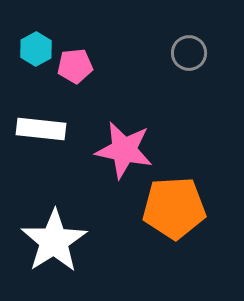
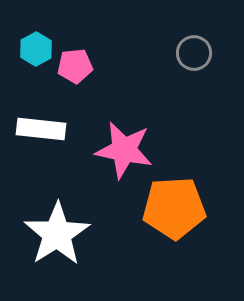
gray circle: moved 5 px right
white star: moved 3 px right, 7 px up
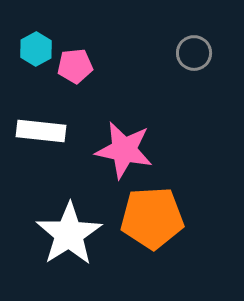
white rectangle: moved 2 px down
orange pentagon: moved 22 px left, 10 px down
white star: moved 12 px right
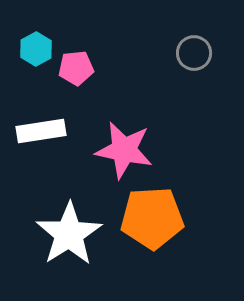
pink pentagon: moved 1 px right, 2 px down
white rectangle: rotated 15 degrees counterclockwise
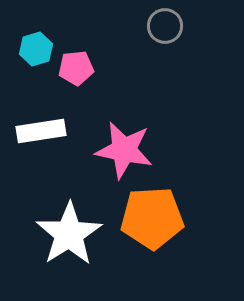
cyan hexagon: rotated 12 degrees clockwise
gray circle: moved 29 px left, 27 px up
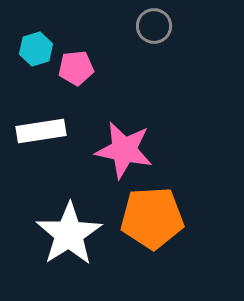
gray circle: moved 11 px left
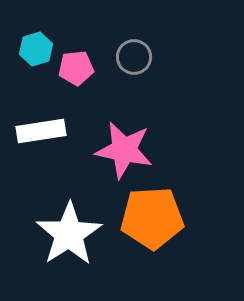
gray circle: moved 20 px left, 31 px down
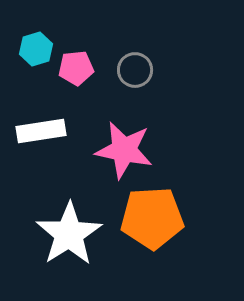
gray circle: moved 1 px right, 13 px down
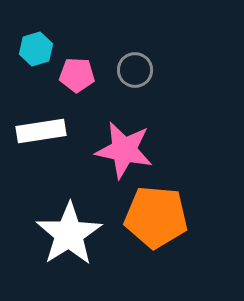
pink pentagon: moved 1 px right, 7 px down; rotated 8 degrees clockwise
orange pentagon: moved 4 px right, 1 px up; rotated 8 degrees clockwise
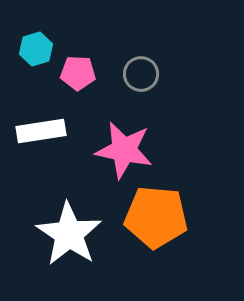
gray circle: moved 6 px right, 4 px down
pink pentagon: moved 1 px right, 2 px up
white star: rotated 6 degrees counterclockwise
